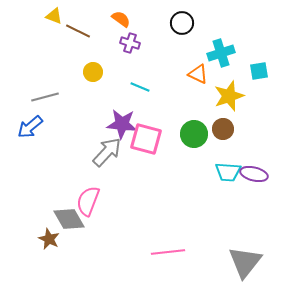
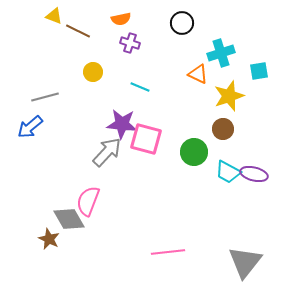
orange semicircle: rotated 132 degrees clockwise
green circle: moved 18 px down
cyan trapezoid: rotated 24 degrees clockwise
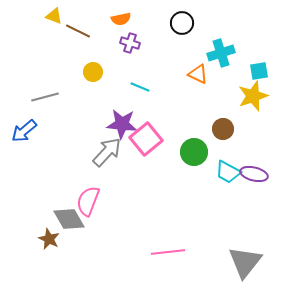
yellow star: moved 24 px right
blue arrow: moved 6 px left, 4 px down
pink square: rotated 36 degrees clockwise
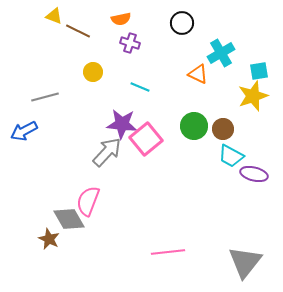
cyan cross: rotated 12 degrees counterclockwise
blue arrow: rotated 12 degrees clockwise
green circle: moved 26 px up
cyan trapezoid: moved 3 px right, 16 px up
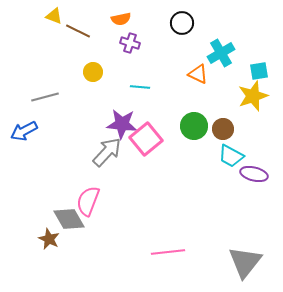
cyan line: rotated 18 degrees counterclockwise
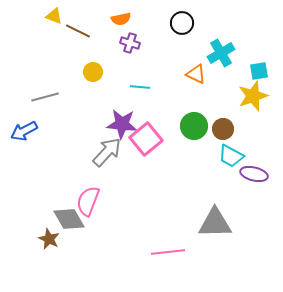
orange triangle: moved 2 px left
gray triangle: moved 30 px left, 39 px up; rotated 51 degrees clockwise
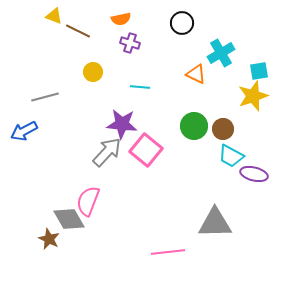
pink square: moved 11 px down; rotated 12 degrees counterclockwise
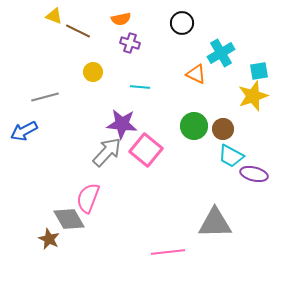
pink semicircle: moved 3 px up
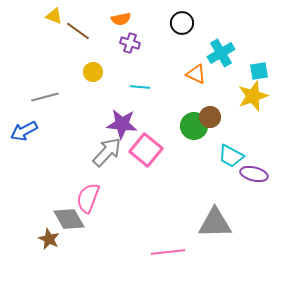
brown line: rotated 10 degrees clockwise
brown circle: moved 13 px left, 12 px up
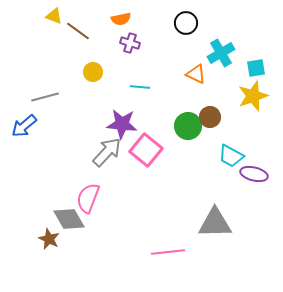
black circle: moved 4 px right
cyan square: moved 3 px left, 3 px up
green circle: moved 6 px left
blue arrow: moved 5 px up; rotated 12 degrees counterclockwise
